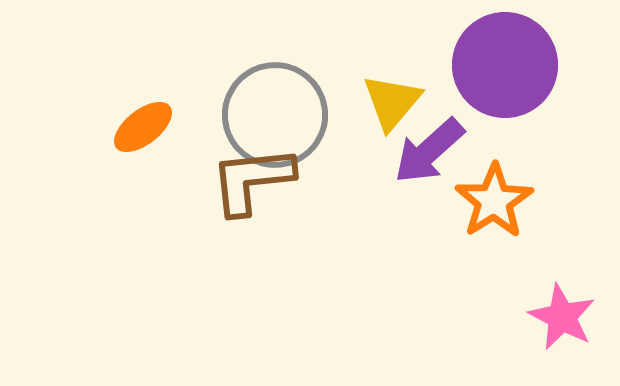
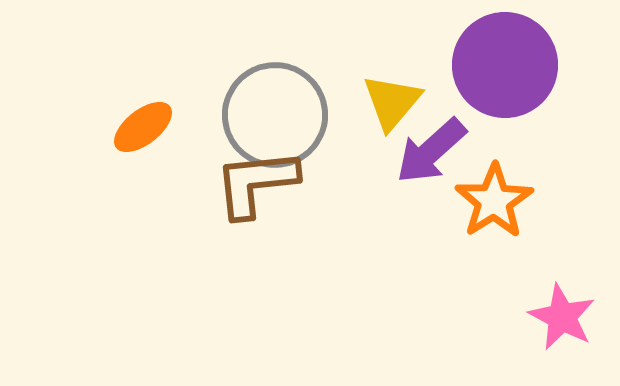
purple arrow: moved 2 px right
brown L-shape: moved 4 px right, 3 px down
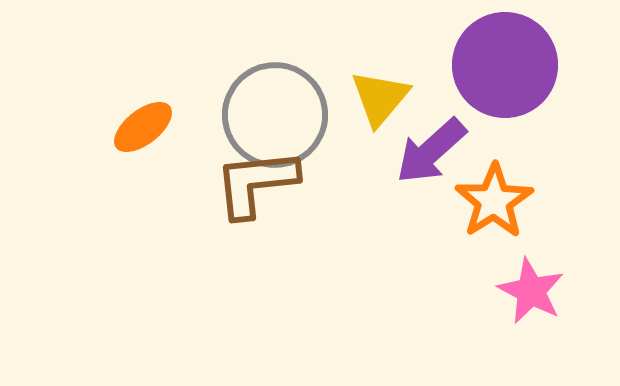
yellow triangle: moved 12 px left, 4 px up
pink star: moved 31 px left, 26 px up
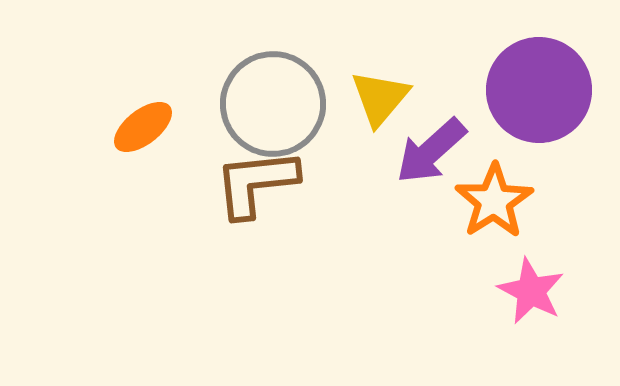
purple circle: moved 34 px right, 25 px down
gray circle: moved 2 px left, 11 px up
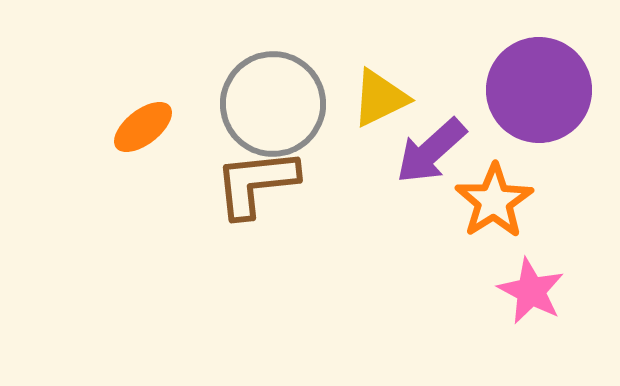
yellow triangle: rotated 24 degrees clockwise
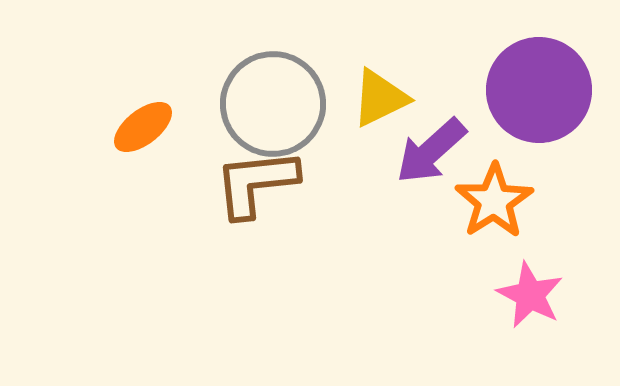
pink star: moved 1 px left, 4 px down
